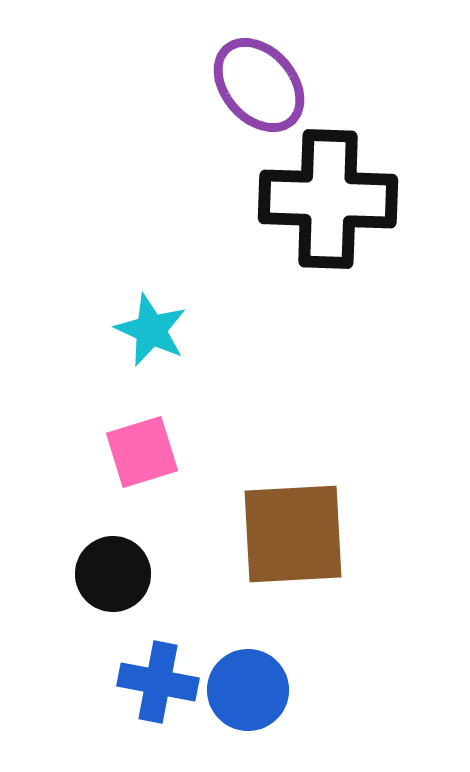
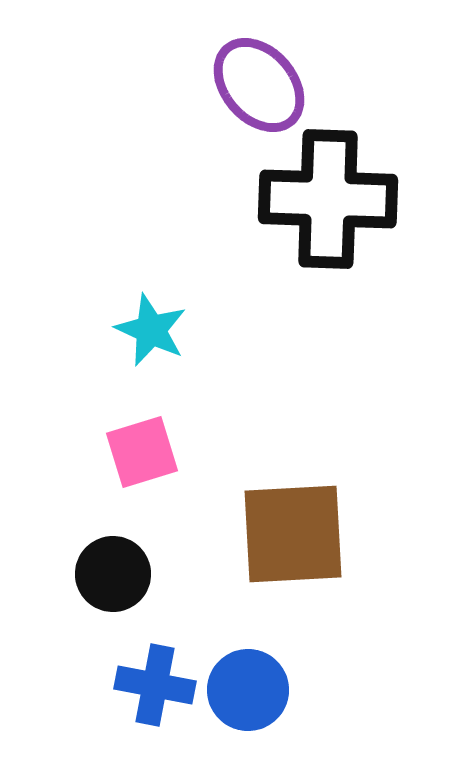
blue cross: moved 3 px left, 3 px down
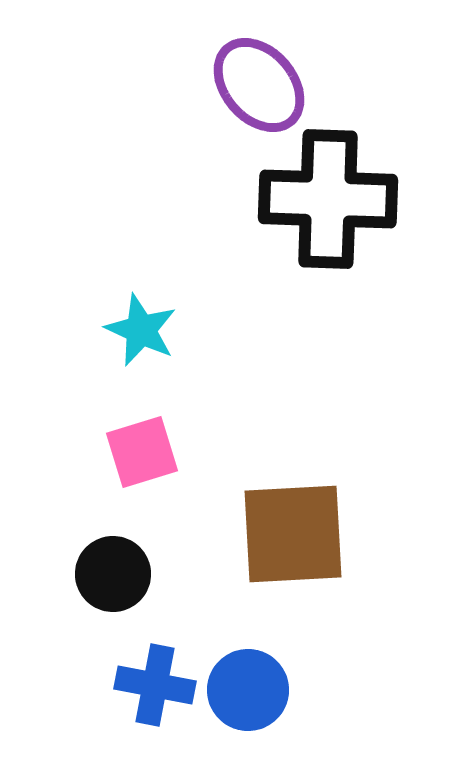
cyan star: moved 10 px left
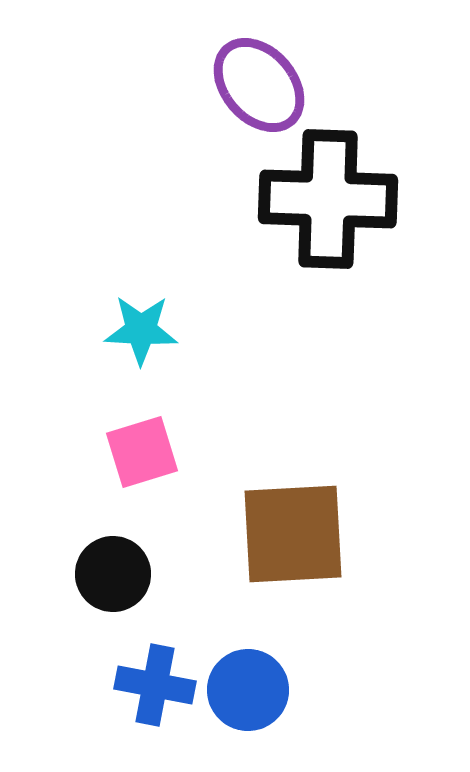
cyan star: rotated 22 degrees counterclockwise
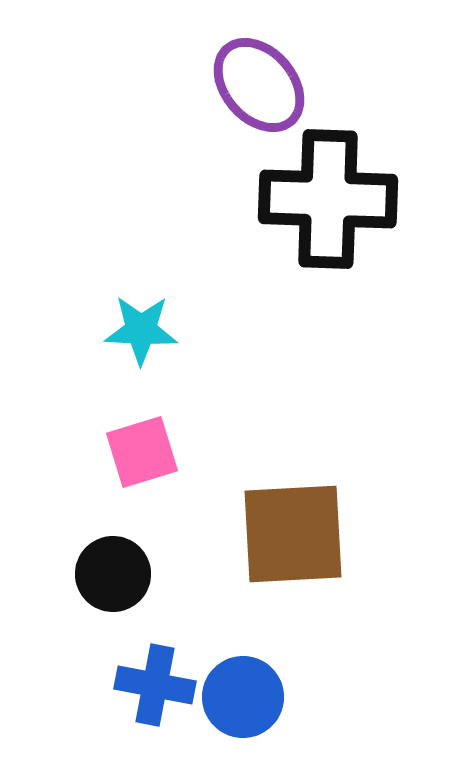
blue circle: moved 5 px left, 7 px down
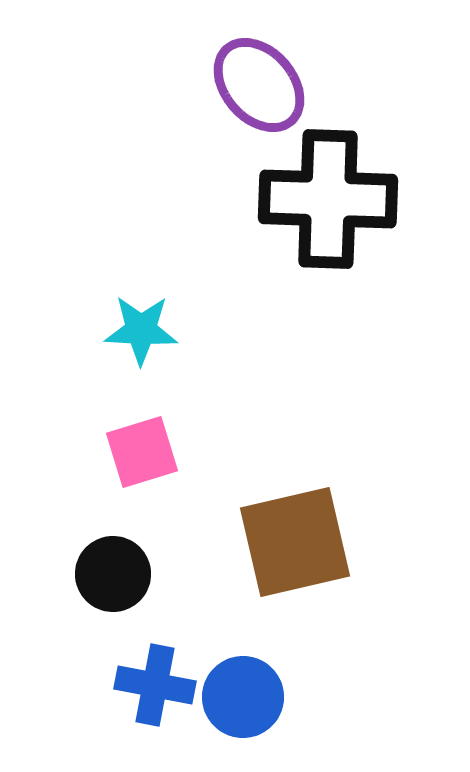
brown square: moved 2 px right, 8 px down; rotated 10 degrees counterclockwise
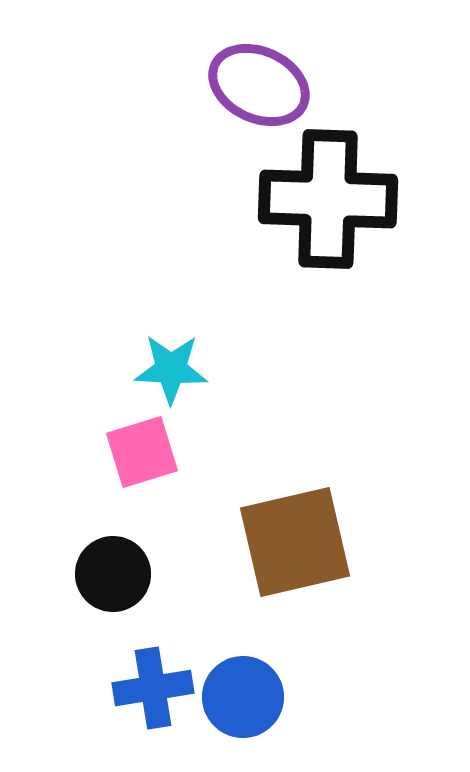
purple ellipse: rotated 24 degrees counterclockwise
cyan star: moved 30 px right, 39 px down
blue cross: moved 2 px left, 3 px down; rotated 20 degrees counterclockwise
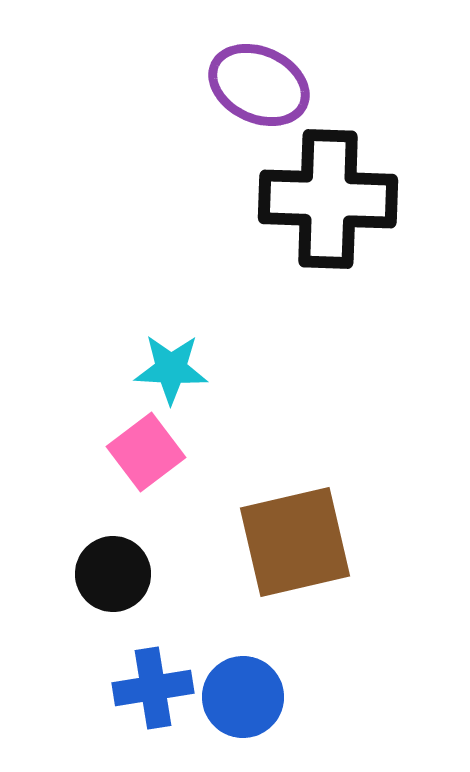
pink square: moved 4 px right; rotated 20 degrees counterclockwise
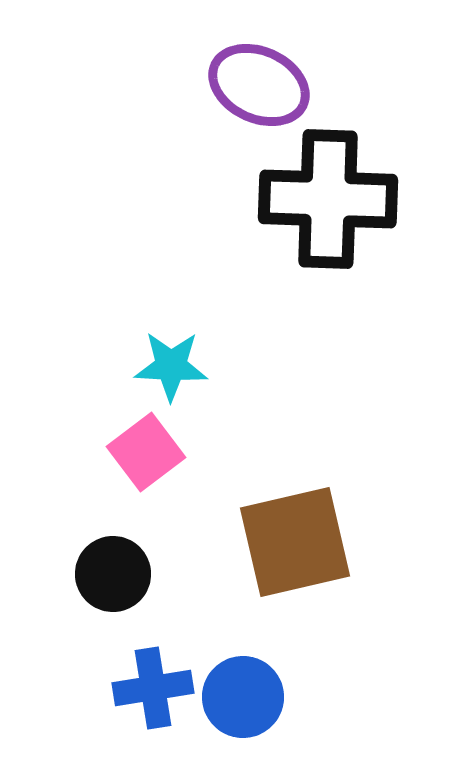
cyan star: moved 3 px up
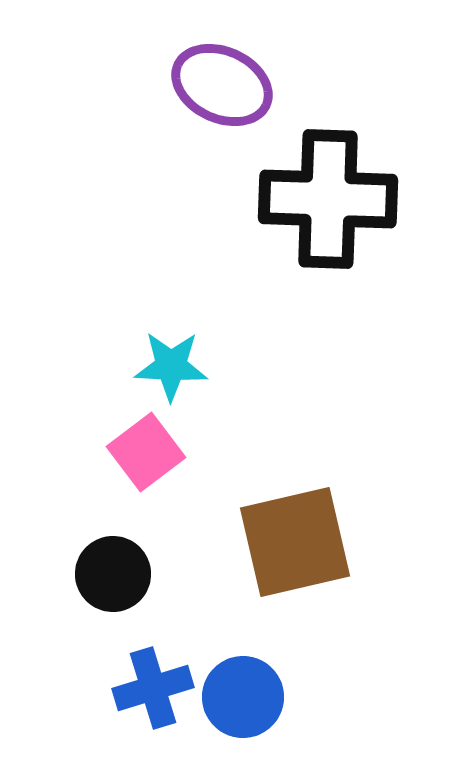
purple ellipse: moved 37 px left
blue cross: rotated 8 degrees counterclockwise
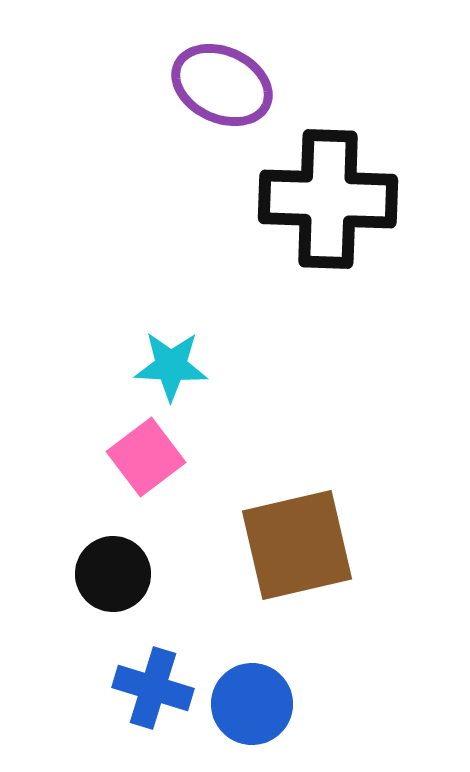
pink square: moved 5 px down
brown square: moved 2 px right, 3 px down
blue cross: rotated 34 degrees clockwise
blue circle: moved 9 px right, 7 px down
